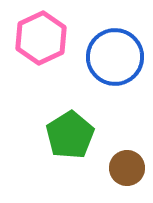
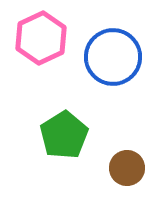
blue circle: moved 2 px left
green pentagon: moved 6 px left
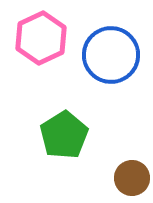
blue circle: moved 2 px left, 2 px up
brown circle: moved 5 px right, 10 px down
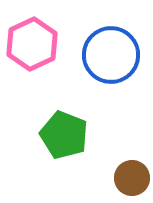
pink hexagon: moved 9 px left, 6 px down
green pentagon: rotated 18 degrees counterclockwise
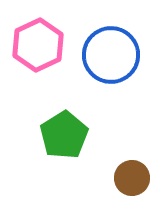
pink hexagon: moved 6 px right, 1 px down
green pentagon: rotated 18 degrees clockwise
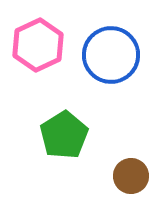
brown circle: moved 1 px left, 2 px up
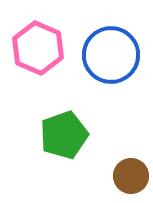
pink hexagon: moved 3 px down; rotated 12 degrees counterclockwise
green pentagon: rotated 12 degrees clockwise
